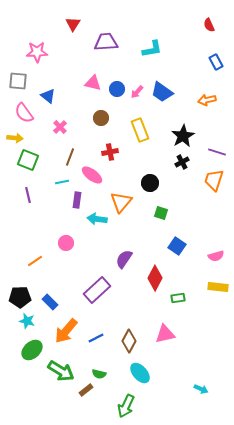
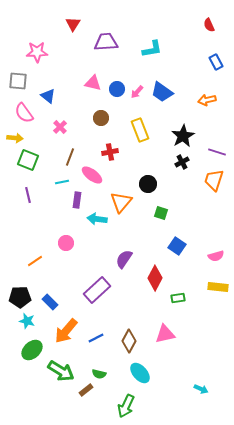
black circle at (150, 183): moved 2 px left, 1 px down
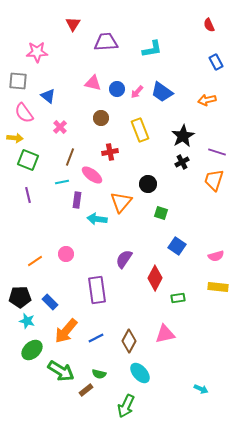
pink circle at (66, 243): moved 11 px down
purple rectangle at (97, 290): rotated 56 degrees counterclockwise
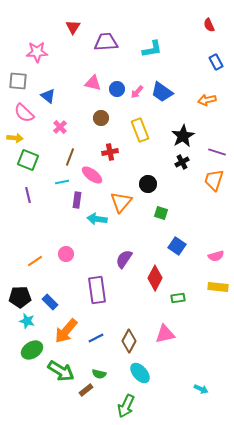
red triangle at (73, 24): moved 3 px down
pink semicircle at (24, 113): rotated 10 degrees counterclockwise
green ellipse at (32, 350): rotated 10 degrees clockwise
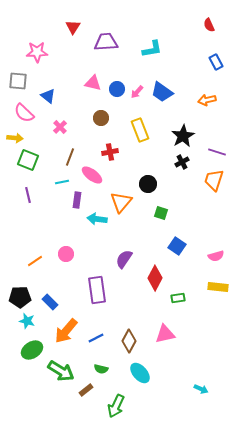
green semicircle at (99, 374): moved 2 px right, 5 px up
green arrow at (126, 406): moved 10 px left
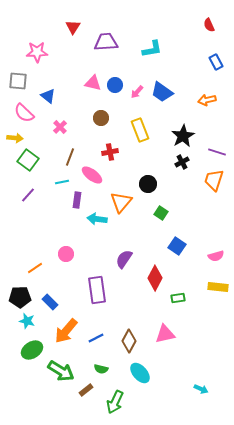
blue circle at (117, 89): moved 2 px left, 4 px up
green square at (28, 160): rotated 15 degrees clockwise
purple line at (28, 195): rotated 56 degrees clockwise
green square at (161, 213): rotated 16 degrees clockwise
orange line at (35, 261): moved 7 px down
green arrow at (116, 406): moved 1 px left, 4 px up
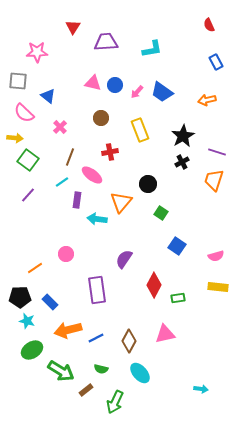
cyan line at (62, 182): rotated 24 degrees counterclockwise
red diamond at (155, 278): moved 1 px left, 7 px down
orange arrow at (66, 331): moved 2 px right, 1 px up; rotated 36 degrees clockwise
cyan arrow at (201, 389): rotated 16 degrees counterclockwise
